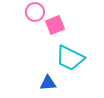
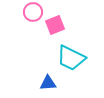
pink circle: moved 2 px left
cyan trapezoid: moved 1 px right
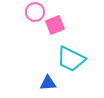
pink circle: moved 2 px right
cyan trapezoid: moved 1 px down
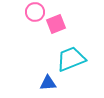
pink square: moved 1 px right, 1 px up
cyan trapezoid: rotated 132 degrees clockwise
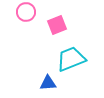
pink circle: moved 9 px left
pink square: moved 1 px right, 1 px down
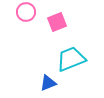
pink square: moved 3 px up
blue triangle: rotated 18 degrees counterclockwise
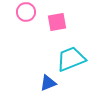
pink square: rotated 12 degrees clockwise
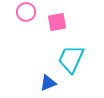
cyan trapezoid: rotated 44 degrees counterclockwise
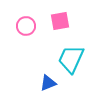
pink circle: moved 14 px down
pink square: moved 3 px right, 1 px up
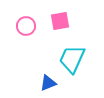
cyan trapezoid: moved 1 px right
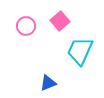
pink square: rotated 30 degrees counterclockwise
cyan trapezoid: moved 8 px right, 8 px up
